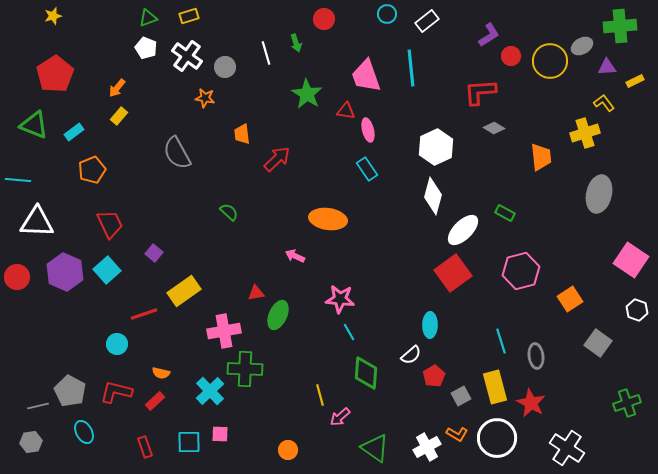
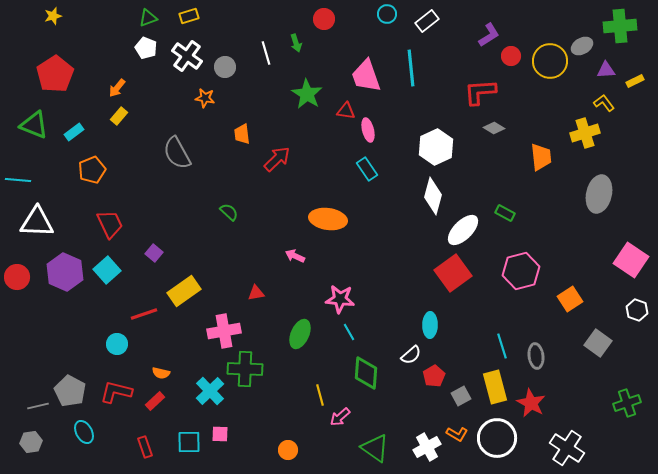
purple triangle at (607, 67): moved 1 px left, 3 px down
green ellipse at (278, 315): moved 22 px right, 19 px down
cyan line at (501, 341): moved 1 px right, 5 px down
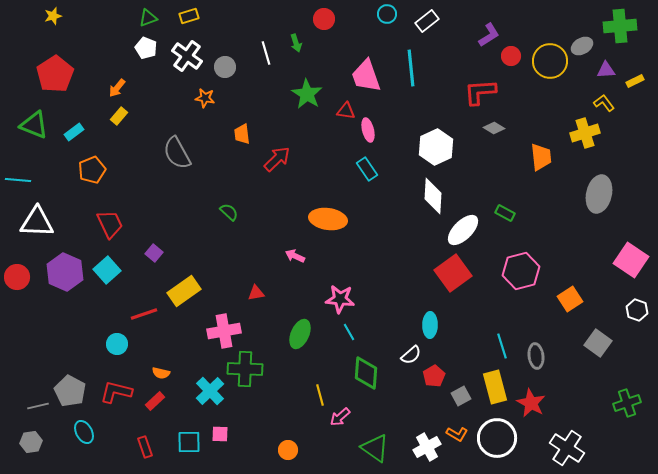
white diamond at (433, 196): rotated 12 degrees counterclockwise
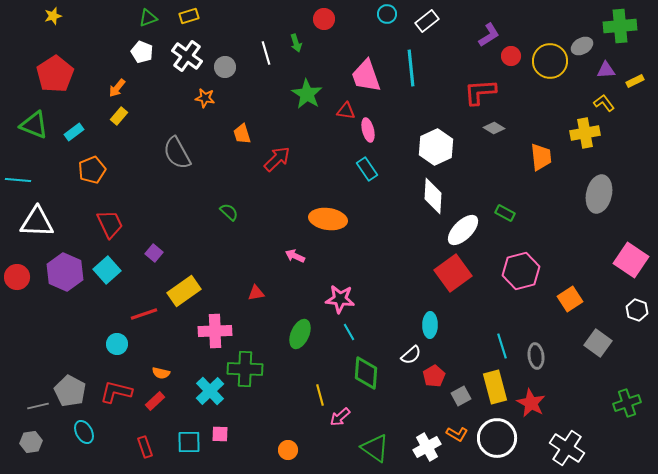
white pentagon at (146, 48): moved 4 px left, 4 px down
yellow cross at (585, 133): rotated 8 degrees clockwise
orange trapezoid at (242, 134): rotated 10 degrees counterclockwise
pink cross at (224, 331): moved 9 px left; rotated 8 degrees clockwise
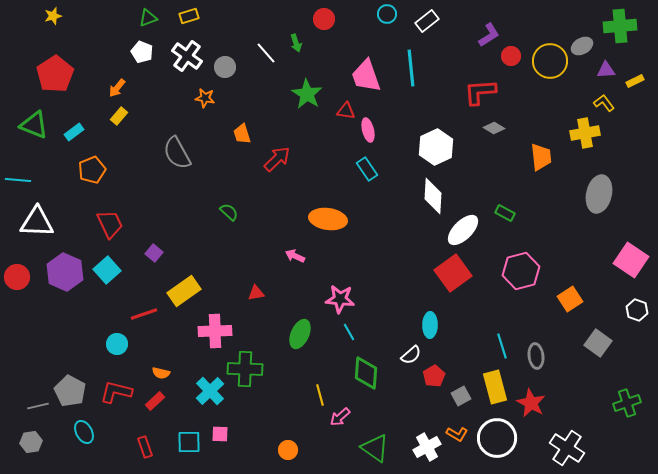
white line at (266, 53): rotated 25 degrees counterclockwise
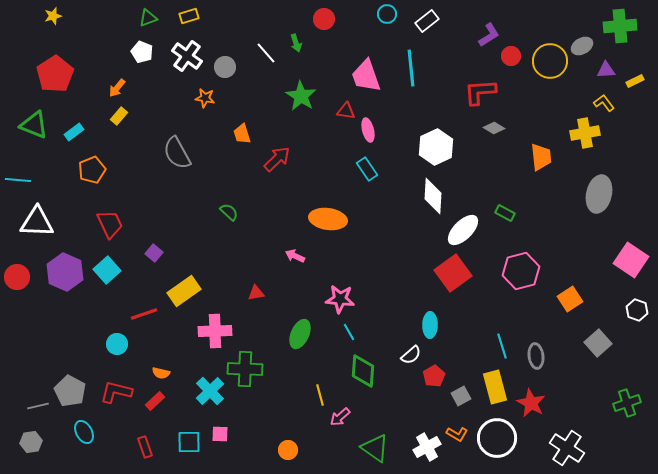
green star at (307, 94): moved 6 px left, 2 px down
gray square at (598, 343): rotated 12 degrees clockwise
green diamond at (366, 373): moved 3 px left, 2 px up
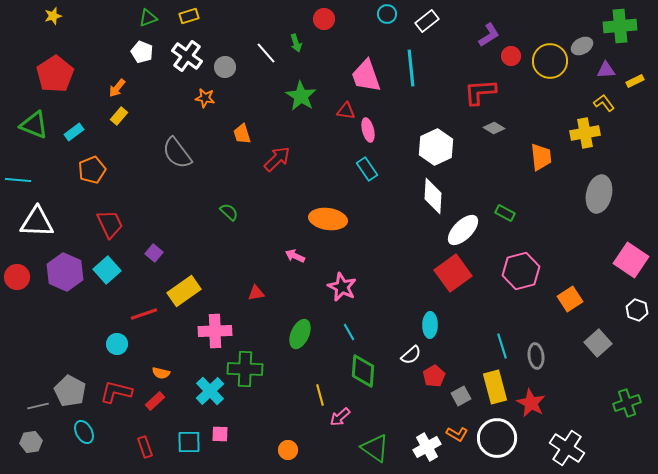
gray semicircle at (177, 153): rotated 8 degrees counterclockwise
pink star at (340, 299): moved 2 px right, 12 px up; rotated 20 degrees clockwise
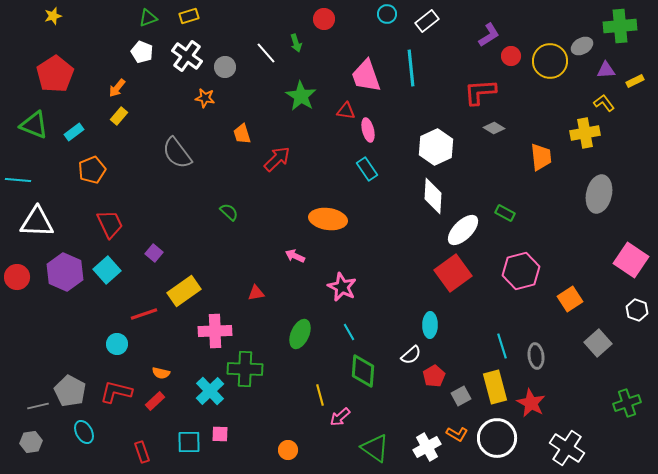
red rectangle at (145, 447): moved 3 px left, 5 px down
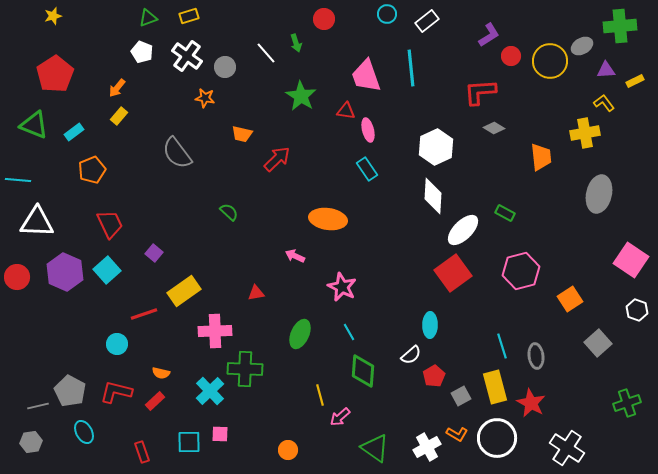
orange trapezoid at (242, 134): rotated 60 degrees counterclockwise
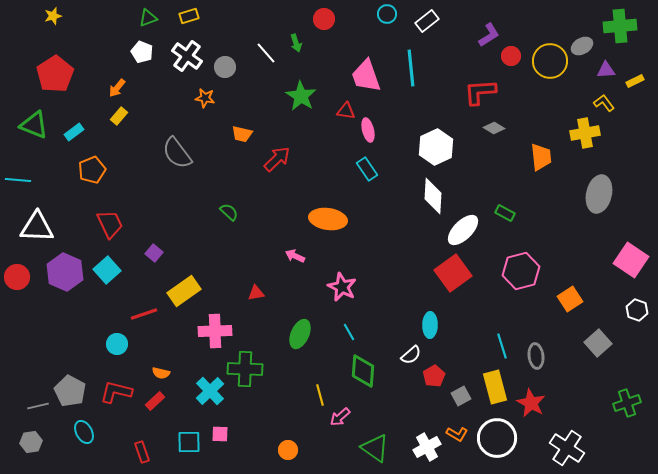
white triangle at (37, 222): moved 5 px down
